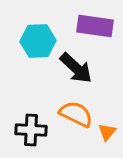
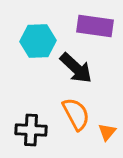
orange semicircle: rotated 36 degrees clockwise
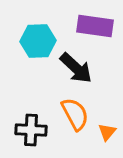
orange semicircle: moved 1 px left
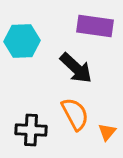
cyan hexagon: moved 16 px left
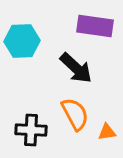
orange triangle: rotated 42 degrees clockwise
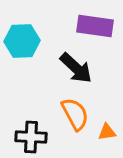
black cross: moved 7 px down
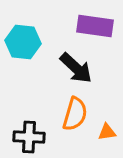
cyan hexagon: moved 1 px right, 1 px down; rotated 8 degrees clockwise
orange semicircle: rotated 44 degrees clockwise
black cross: moved 2 px left
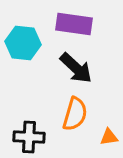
purple rectangle: moved 21 px left, 2 px up
cyan hexagon: moved 1 px down
orange triangle: moved 2 px right, 5 px down
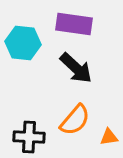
orange semicircle: moved 6 px down; rotated 24 degrees clockwise
